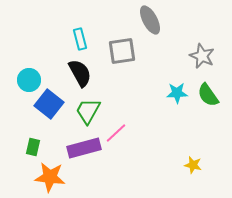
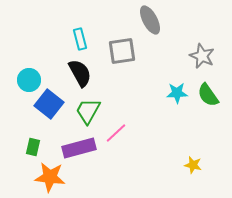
purple rectangle: moved 5 px left
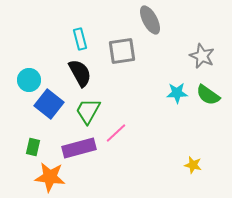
green semicircle: rotated 20 degrees counterclockwise
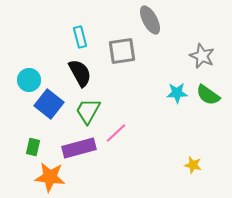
cyan rectangle: moved 2 px up
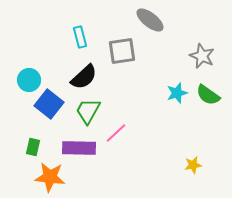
gray ellipse: rotated 24 degrees counterclockwise
black semicircle: moved 4 px right, 4 px down; rotated 76 degrees clockwise
cyan star: rotated 15 degrees counterclockwise
purple rectangle: rotated 16 degrees clockwise
yellow star: rotated 24 degrees counterclockwise
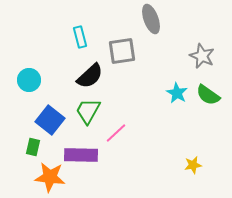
gray ellipse: moved 1 px right, 1 px up; rotated 32 degrees clockwise
black semicircle: moved 6 px right, 1 px up
cyan star: rotated 25 degrees counterclockwise
blue square: moved 1 px right, 16 px down
purple rectangle: moved 2 px right, 7 px down
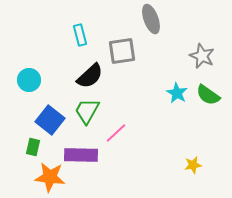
cyan rectangle: moved 2 px up
green trapezoid: moved 1 px left
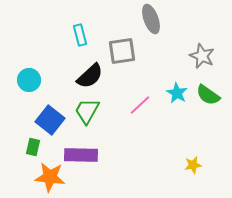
pink line: moved 24 px right, 28 px up
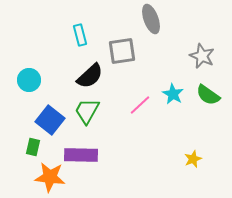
cyan star: moved 4 px left, 1 px down
yellow star: moved 6 px up; rotated 12 degrees counterclockwise
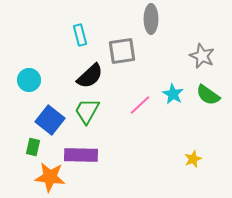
gray ellipse: rotated 20 degrees clockwise
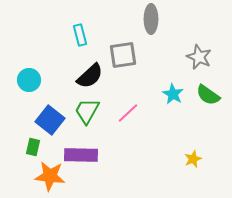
gray square: moved 1 px right, 4 px down
gray star: moved 3 px left, 1 px down
pink line: moved 12 px left, 8 px down
orange star: moved 1 px up
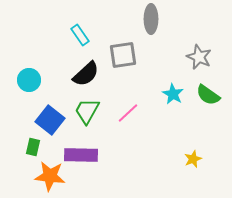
cyan rectangle: rotated 20 degrees counterclockwise
black semicircle: moved 4 px left, 2 px up
